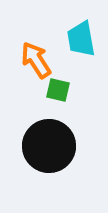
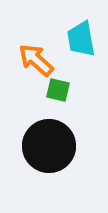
orange arrow: rotated 15 degrees counterclockwise
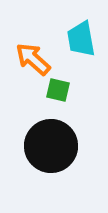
orange arrow: moved 3 px left, 1 px up
black circle: moved 2 px right
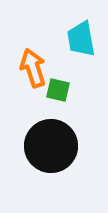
orange arrow: moved 9 px down; rotated 30 degrees clockwise
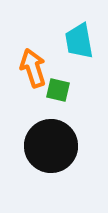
cyan trapezoid: moved 2 px left, 2 px down
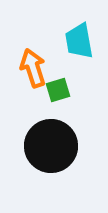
green square: rotated 30 degrees counterclockwise
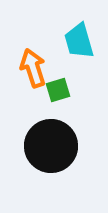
cyan trapezoid: rotated 6 degrees counterclockwise
